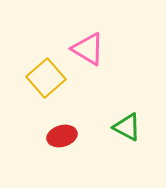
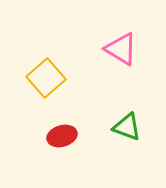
pink triangle: moved 33 px right
green triangle: rotated 8 degrees counterclockwise
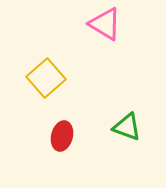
pink triangle: moved 16 px left, 25 px up
red ellipse: rotated 60 degrees counterclockwise
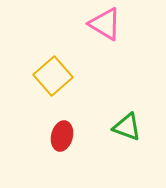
yellow square: moved 7 px right, 2 px up
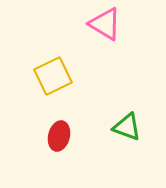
yellow square: rotated 15 degrees clockwise
red ellipse: moved 3 px left
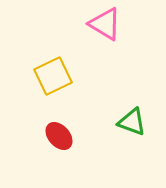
green triangle: moved 5 px right, 5 px up
red ellipse: rotated 56 degrees counterclockwise
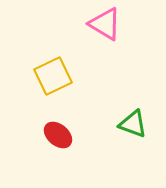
green triangle: moved 1 px right, 2 px down
red ellipse: moved 1 px left, 1 px up; rotated 8 degrees counterclockwise
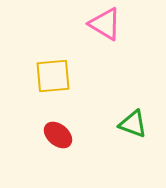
yellow square: rotated 21 degrees clockwise
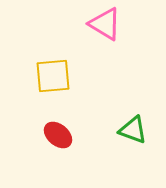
green triangle: moved 6 px down
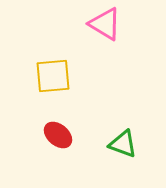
green triangle: moved 10 px left, 14 px down
